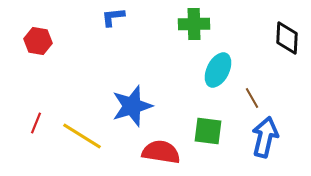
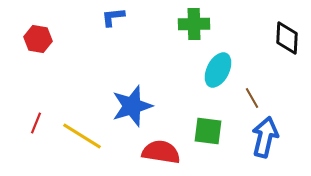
red hexagon: moved 2 px up
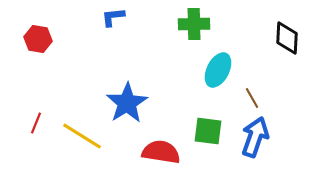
blue star: moved 5 px left, 3 px up; rotated 15 degrees counterclockwise
blue arrow: moved 10 px left; rotated 6 degrees clockwise
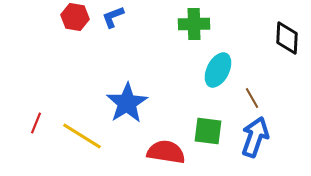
blue L-shape: rotated 15 degrees counterclockwise
red hexagon: moved 37 px right, 22 px up
red semicircle: moved 5 px right
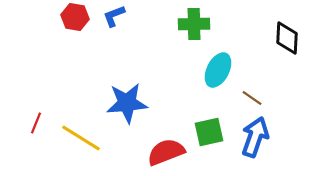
blue L-shape: moved 1 px right, 1 px up
brown line: rotated 25 degrees counterclockwise
blue star: rotated 27 degrees clockwise
green square: moved 1 px right, 1 px down; rotated 20 degrees counterclockwise
yellow line: moved 1 px left, 2 px down
red semicircle: rotated 30 degrees counterclockwise
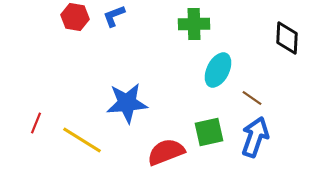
yellow line: moved 1 px right, 2 px down
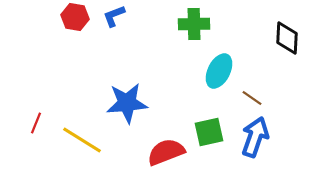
cyan ellipse: moved 1 px right, 1 px down
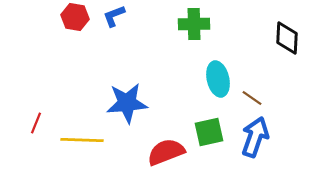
cyan ellipse: moved 1 px left, 8 px down; rotated 40 degrees counterclockwise
yellow line: rotated 30 degrees counterclockwise
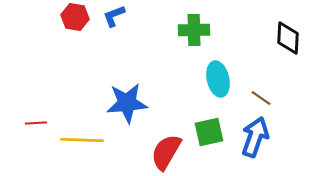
green cross: moved 6 px down
black diamond: moved 1 px right
brown line: moved 9 px right
red line: rotated 65 degrees clockwise
red semicircle: rotated 39 degrees counterclockwise
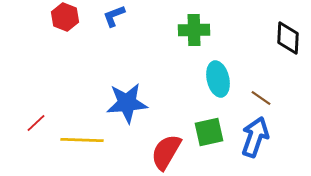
red hexagon: moved 10 px left; rotated 12 degrees clockwise
red line: rotated 40 degrees counterclockwise
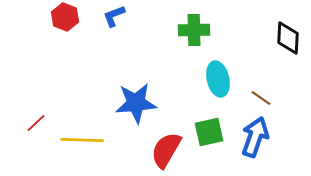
blue star: moved 9 px right
red semicircle: moved 2 px up
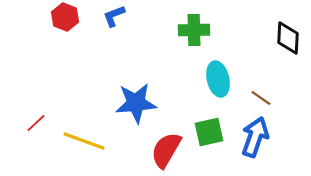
yellow line: moved 2 px right, 1 px down; rotated 18 degrees clockwise
